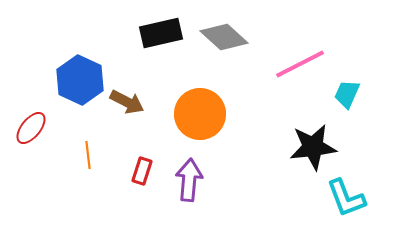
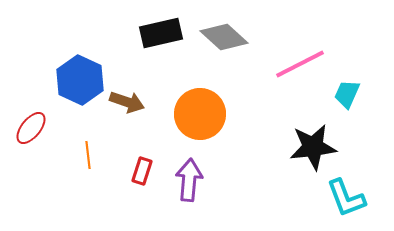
brown arrow: rotated 8 degrees counterclockwise
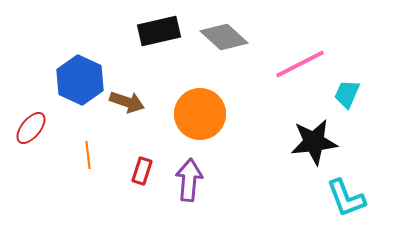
black rectangle: moved 2 px left, 2 px up
black star: moved 1 px right, 5 px up
